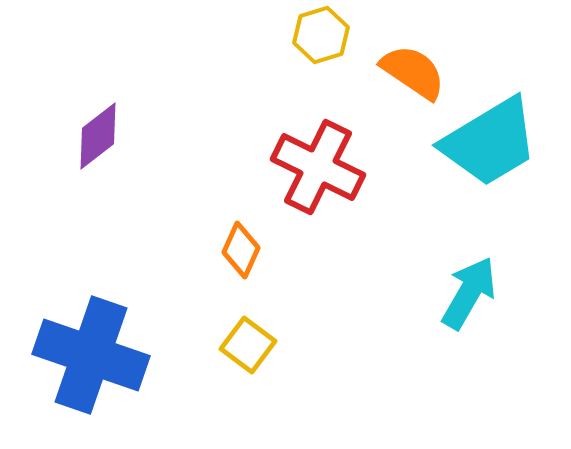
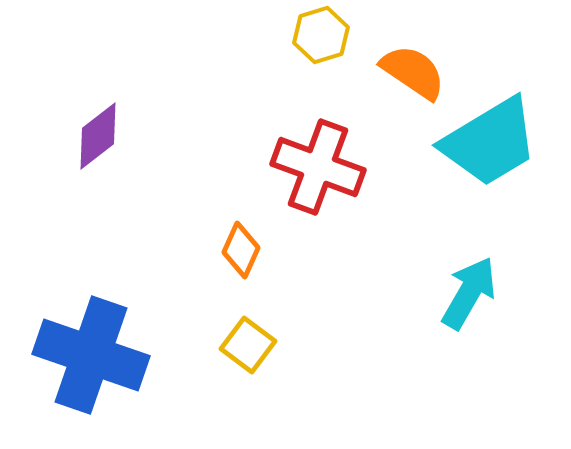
red cross: rotated 6 degrees counterclockwise
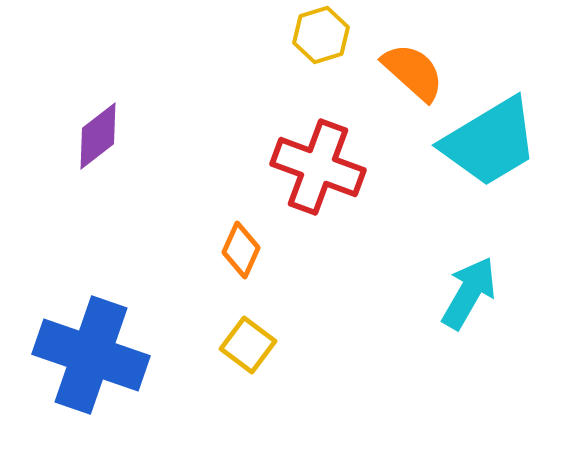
orange semicircle: rotated 8 degrees clockwise
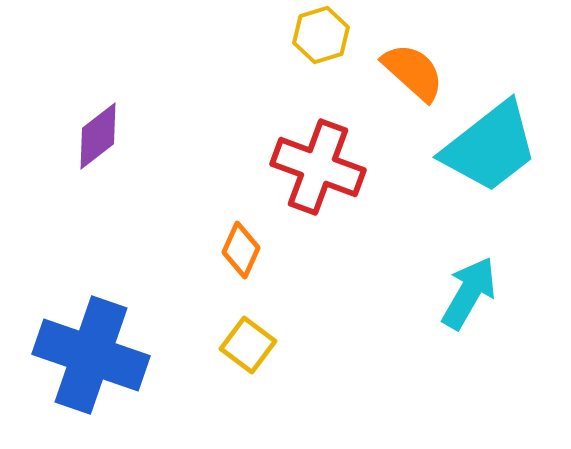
cyan trapezoid: moved 5 px down; rotated 7 degrees counterclockwise
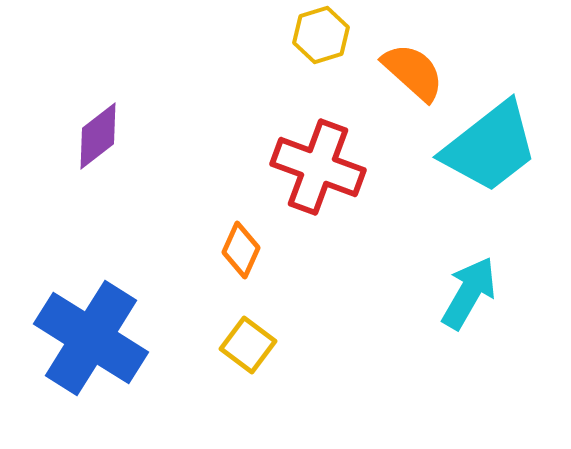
blue cross: moved 17 px up; rotated 13 degrees clockwise
